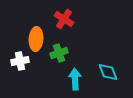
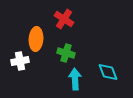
green cross: moved 7 px right; rotated 36 degrees clockwise
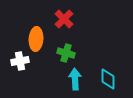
red cross: rotated 12 degrees clockwise
cyan diamond: moved 7 px down; rotated 20 degrees clockwise
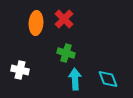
orange ellipse: moved 16 px up
white cross: moved 9 px down; rotated 24 degrees clockwise
cyan diamond: rotated 20 degrees counterclockwise
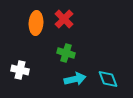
cyan arrow: rotated 80 degrees clockwise
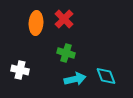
cyan diamond: moved 2 px left, 3 px up
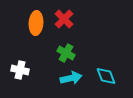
green cross: rotated 12 degrees clockwise
cyan arrow: moved 4 px left, 1 px up
